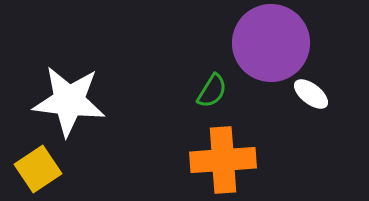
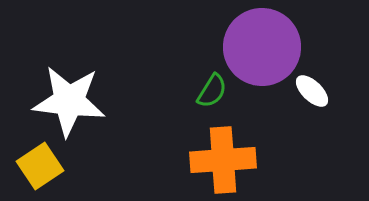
purple circle: moved 9 px left, 4 px down
white ellipse: moved 1 px right, 3 px up; rotated 6 degrees clockwise
yellow square: moved 2 px right, 3 px up
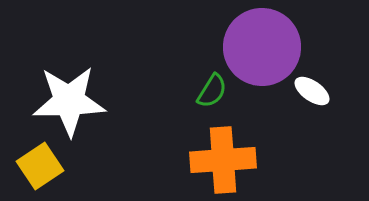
white ellipse: rotated 9 degrees counterclockwise
white star: rotated 8 degrees counterclockwise
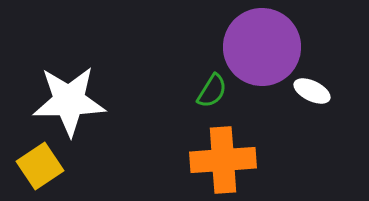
white ellipse: rotated 9 degrees counterclockwise
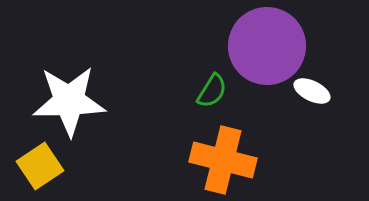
purple circle: moved 5 px right, 1 px up
orange cross: rotated 18 degrees clockwise
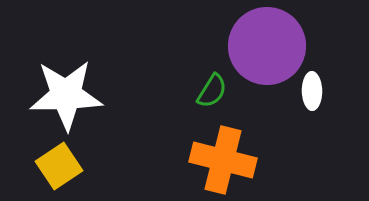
white ellipse: rotated 63 degrees clockwise
white star: moved 3 px left, 6 px up
yellow square: moved 19 px right
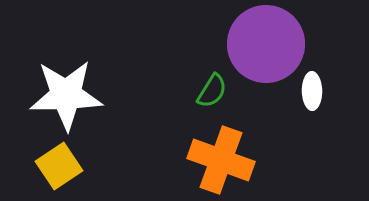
purple circle: moved 1 px left, 2 px up
orange cross: moved 2 px left; rotated 6 degrees clockwise
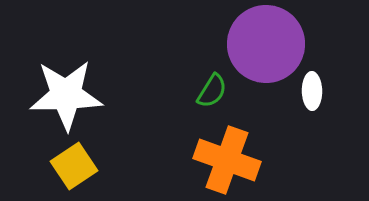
orange cross: moved 6 px right
yellow square: moved 15 px right
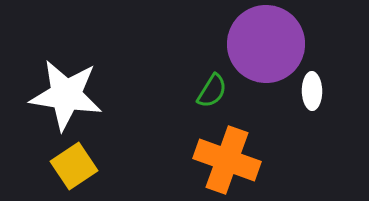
white star: rotated 10 degrees clockwise
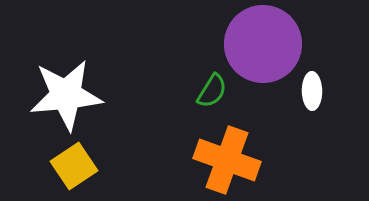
purple circle: moved 3 px left
white star: rotated 14 degrees counterclockwise
